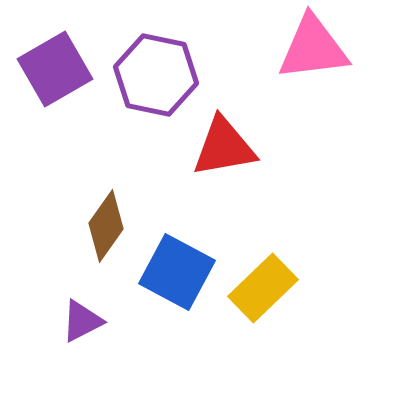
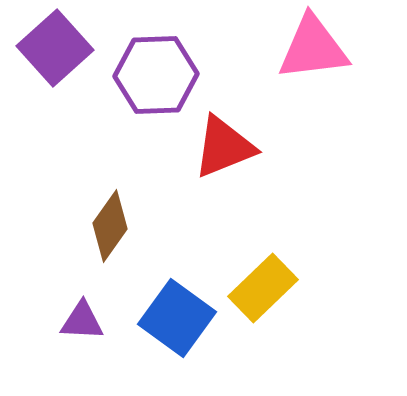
purple square: moved 21 px up; rotated 12 degrees counterclockwise
purple hexagon: rotated 14 degrees counterclockwise
red triangle: rotated 12 degrees counterclockwise
brown diamond: moved 4 px right
blue square: moved 46 px down; rotated 8 degrees clockwise
purple triangle: rotated 30 degrees clockwise
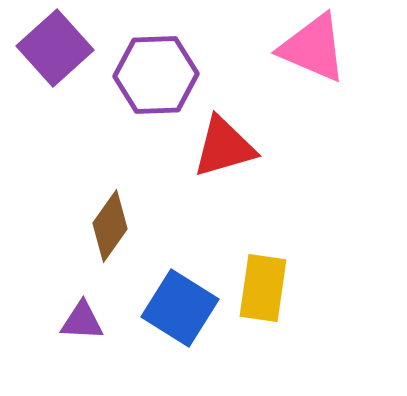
pink triangle: rotated 30 degrees clockwise
red triangle: rotated 6 degrees clockwise
yellow rectangle: rotated 38 degrees counterclockwise
blue square: moved 3 px right, 10 px up; rotated 4 degrees counterclockwise
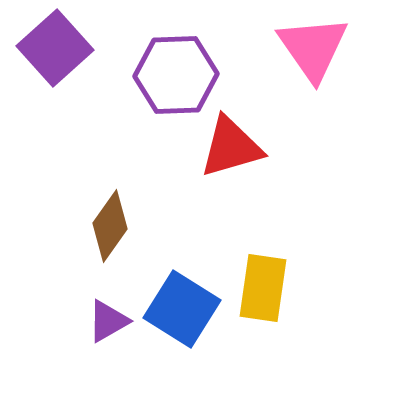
pink triangle: rotated 32 degrees clockwise
purple hexagon: moved 20 px right
red triangle: moved 7 px right
blue square: moved 2 px right, 1 px down
purple triangle: moved 26 px right; rotated 33 degrees counterclockwise
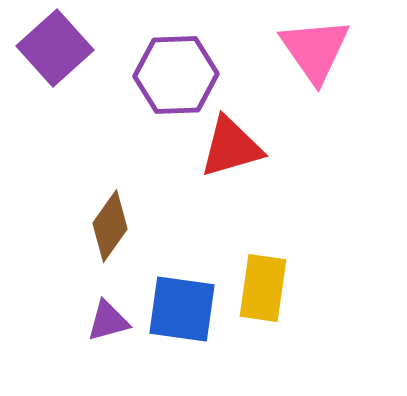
pink triangle: moved 2 px right, 2 px down
blue square: rotated 24 degrees counterclockwise
purple triangle: rotated 15 degrees clockwise
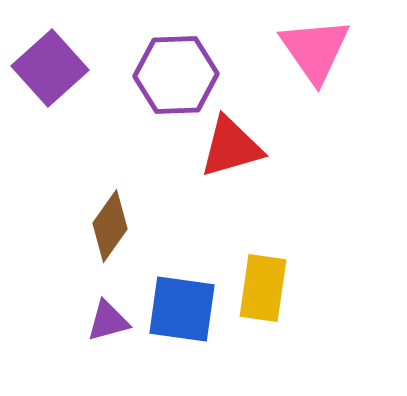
purple square: moved 5 px left, 20 px down
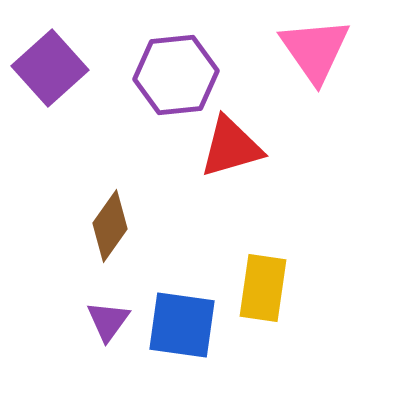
purple hexagon: rotated 4 degrees counterclockwise
blue square: moved 16 px down
purple triangle: rotated 39 degrees counterclockwise
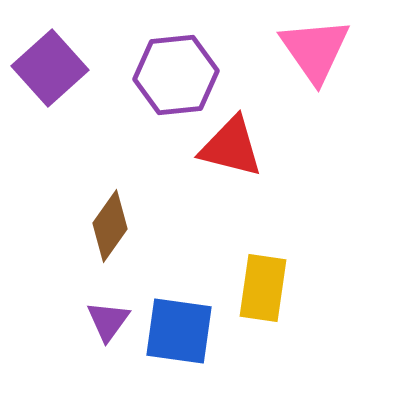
red triangle: rotated 30 degrees clockwise
blue square: moved 3 px left, 6 px down
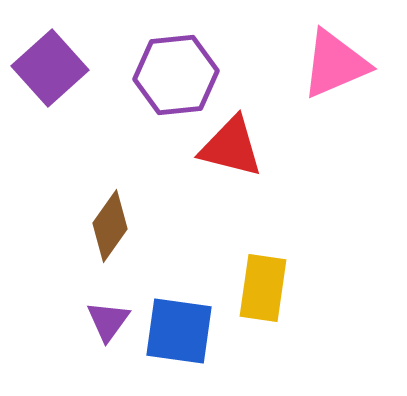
pink triangle: moved 20 px right, 14 px down; rotated 42 degrees clockwise
